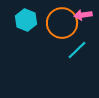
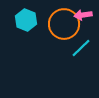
orange circle: moved 2 px right, 1 px down
cyan line: moved 4 px right, 2 px up
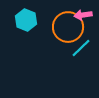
orange circle: moved 4 px right, 3 px down
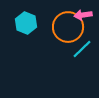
cyan hexagon: moved 3 px down
cyan line: moved 1 px right, 1 px down
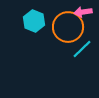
pink arrow: moved 3 px up
cyan hexagon: moved 8 px right, 2 px up
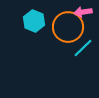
cyan line: moved 1 px right, 1 px up
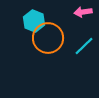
orange circle: moved 20 px left, 11 px down
cyan line: moved 1 px right, 2 px up
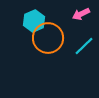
pink arrow: moved 2 px left, 2 px down; rotated 18 degrees counterclockwise
cyan hexagon: rotated 15 degrees clockwise
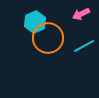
cyan hexagon: moved 1 px right, 1 px down
cyan line: rotated 15 degrees clockwise
